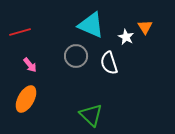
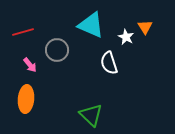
red line: moved 3 px right
gray circle: moved 19 px left, 6 px up
orange ellipse: rotated 24 degrees counterclockwise
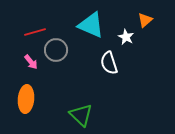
orange triangle: moved 7 px up; rotated 21 degrees clockwise
red line: moved 12 px right
gray circle: moved 1 px left
pink arrow: moved 1 px right, 3 px up
green triangle: moved 10 px left
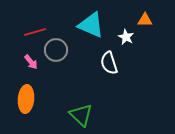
orange triangle: rotated 42 degrees clockwise
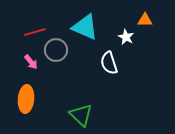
cyan triangle: moved 6 px left, 2 px down
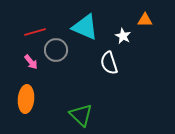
white star: moved 3 px left, 1 px up
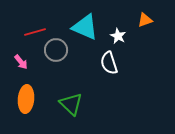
orange triangle: rotated 21 degrees counterclockwise
white star: moved 5 px left
pink arrow: moved 10 px left
green triangle: moved 10 px left, 11 px up
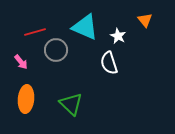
orange triangle: rotated 49 degrees counterclockwise
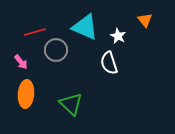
orange ellipse: moved 5 px up
